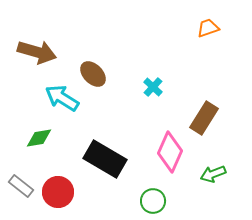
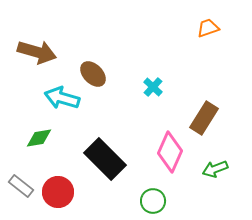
cyan arrow: rotated 16 degrees counterclockwise
black rectangle: rotated 15 degrees clockwise
green arrow: moved 2 px right, 5 px up
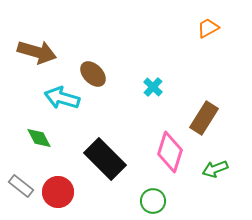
orange trapezoid: rotated 10 degrees counterclockwise
green diamond: rotated 72 degrees clockwise
pink diamond: rotated 6 degrees counterclockwise
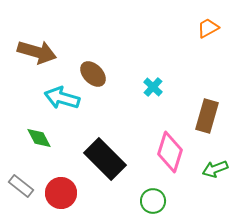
brown rectangle: moved 3 px right, 2 px up; rotated 16 degrees counterclockwise
red circle: moved 3 px right, 1 px down
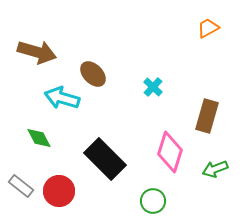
red circle: moved 2 px left, 2 px up
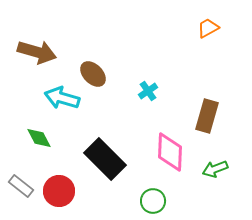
cyan cross: moved 5 px left, 4 px down; rotated 12 degrees clockwise
pink diamond: rotated 15 degrees counterclockwise
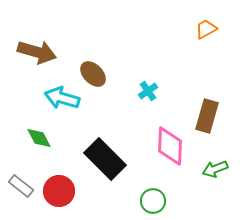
orange trapezoid: moved 2 px left, 1 px down
pink diamond: moved 6 px up
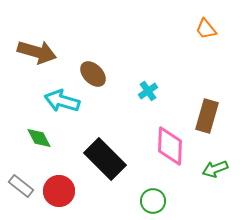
orange trapezoid: rotated 100 degrees counterclockwise
cyan arrow: moved 3 px down
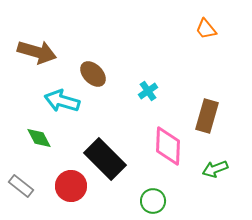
pink diamond: moved 2 px left
red circle: moved 12 px right, 5 px up
